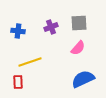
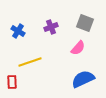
gray square: moved 6 px right; rotated 24 degrees clockwise
blue cross: rotated 24 degrees clockwise
red rectangle: moved 6 px left
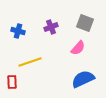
blue cross: rotated 16 degrees counterclockwise
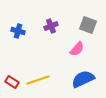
gray square: moved 3 px right, 2 px down
purple cross: moved 1 px up
pink semicircle: moved 1 px left, 1 px down
yellow line: moved 8 px right, 18 px down
red rectangle: rotated 56 degrees counterclockwise
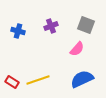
gray square: moved 2 px left
blue semicircle: moved 1 px left
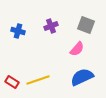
blue semicircle: moved 2 px up
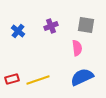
gray square: rotated 12 degrees counterclockwise
blue cross: rotated 24 degrees clockwise
pink semicircle: moved 1 px up; rotated 49 degrees counterclockwise
red rectangle: moved 3 px up; rotated 48 degrees counterclockwise
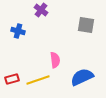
purple cross: moved 10 px left, 16 px up; rotated 32 degrees counterclockwise
blue cross: rotated 24 degrees counterclockwise
pink semicircle: moved 22 px left, 12 px down
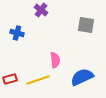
blue cross: moved 1 px left, 2 px down
red rectangle: moved 2 px left
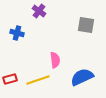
purple cross: moved 2 px left, 1 px down
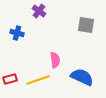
blue semicircle: rotated 50 degrees clockwise
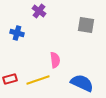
blue semicircle: moved 6 px down
